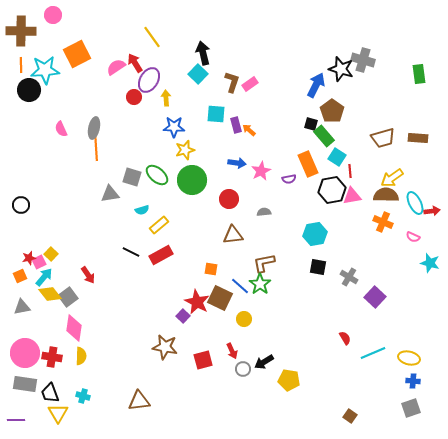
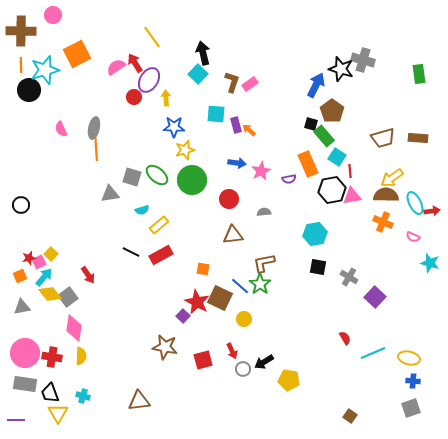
cyan star at (45, 70): rotated 12 degrees counterclockwise
orange square at (211, 269): moved 8 px left
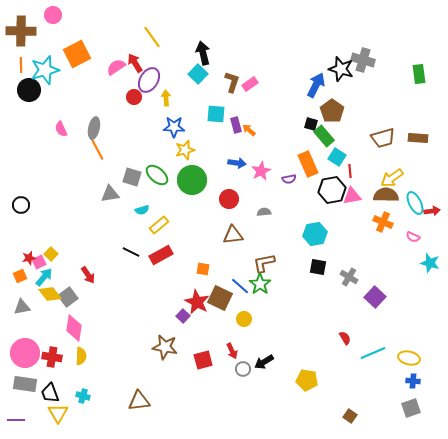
orange line at (96, 147): rotated 24 degrees counterclockwise
yellow pentagon at (289, 380): moved 18 px right
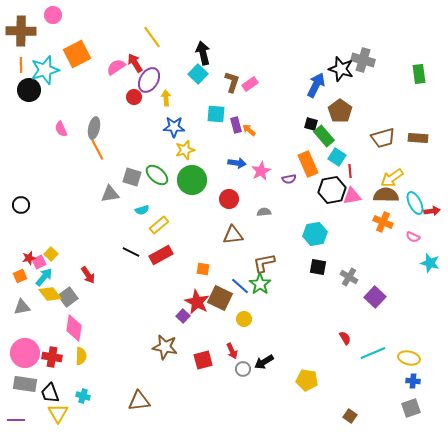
brown pentagon at (332, 111): moved 8 px right
